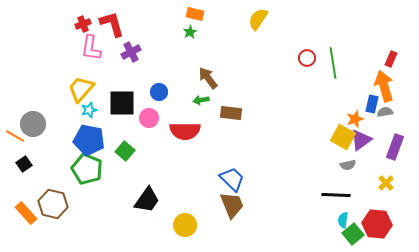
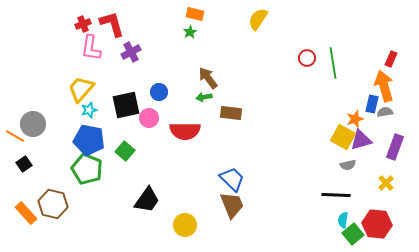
green arrow at (201, 100): moved 3 px right, 3 px up
black square at (122, 103): moved 4 px right, 2 px down; rotated 12 degrees counterclockwise
purple triangle at (361, 140): rotated 20 degrees clockwise
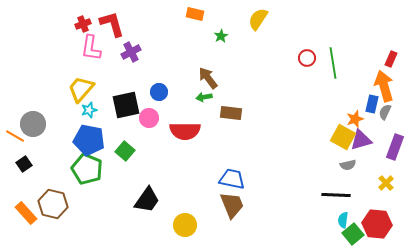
green star at (190, 32): moved 31 px right, 4 px down
gray semicircle at (385, 112): rotated 56 degrees counterclockwise
blue trapezoid at (232, 179): rotated 32 degrees counterclockwise
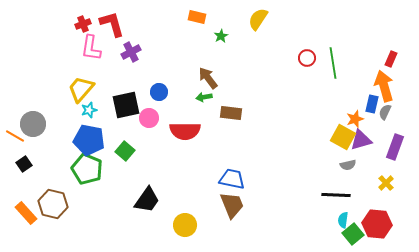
orange rectangle at (195, 14): moved 2 px right, 3 px down
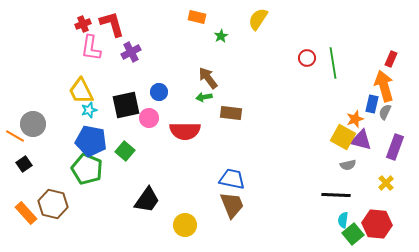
yellow trapezoid at (81, 89): moved 2 px down; rotated 68 degrees counterclockwise
blue pentagon at (89, 140): moved 2 px right, 1 px down
purple triangle at (361, 140): rotated 30 degrees clockwise
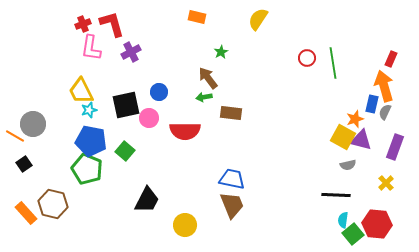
green star at (221, 36): moved 16 px down
black trapezoid at (147, 200): rotated 8 degrees counterclockwise
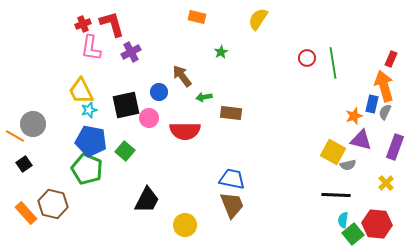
brown arrow at (208, 78): moved 26 px left, 2 px up
orange star at (355, 119): moved 1 px left, 3 px up
yellow square at (343, 137): moved 10 px left, 15 px down
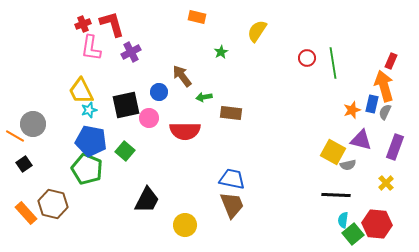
yellow semicircle at (258, 19): moved 1 px left, 12 px down
red rectangle at (391, 59): moved 2 px down
orange star at (354, 116): moved 2 px left, 6 px up
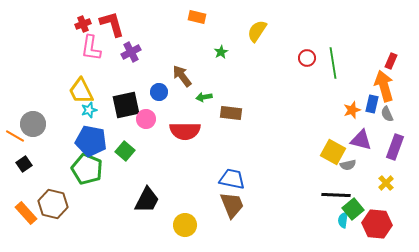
gray semicircle at (385, 112): moved 2 px right, 2 px down; rotated 49 degrees counterclockwise
pink circle at (149, 118): moved 3 px left, 1 px down
green square at (353, 234): moved 25 px up
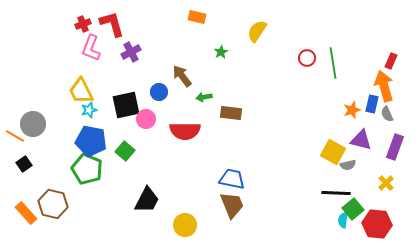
pink L-shape at (91, 48): rotated 12 degrees clockwise
black line at (336, 195): moved 2 px up
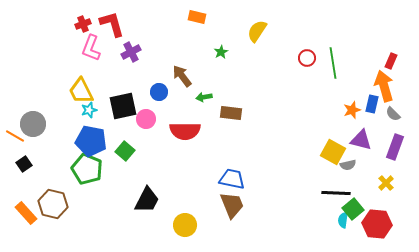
black square at (126, 105): moved 3 px left, 1 px down
gray semicircle at (387, 114): moved 6 px right; rotated 21 degrees counterclockwise
